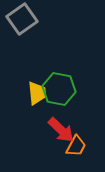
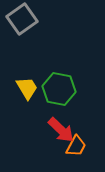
yellow trapezoid: moved 10 px left, 5 px up; rotated 25 degrees counterclockwise
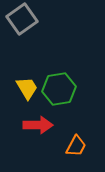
green hexagon: rotated 20 degrees counterclockwise
red arrow: moved 23 px left, 5 px up; rotated 44 degrees counterclockwise
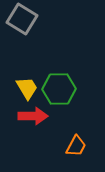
gray square: rotated 24 degrees counterclockwise
green hexagon: rotated 8 degrees clockwise
red arrow: moved 5 px left, 9 px up
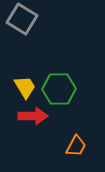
yellow trapezoid: moved 2 px left, 1 px up
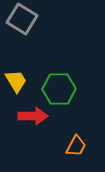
yellow trapezoid: moved 9 px left, 6 px up
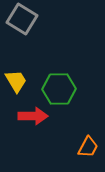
orange trapezoid: moved 12 px right, 1 px down
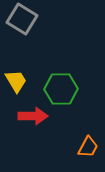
green hexagon: moved 2 px right
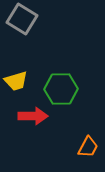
yellow trapezoid: rotated 105 degrees clockwise
